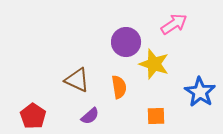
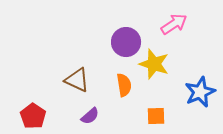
orange semicircle: moved 5 px right, 2 px up
blue star: rotated 16 degrees clockwise
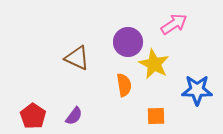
purple circle: moved 2 px right
yellow star: rotated 8 degrees clockwise
brown triangle: moved 22 px up
blue star: moved 3 px left, 2 px up; rotated 24 degrees clockwise
purple semicircle: moved 16 px left; rotated 12 degrees counterclockwise
